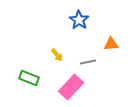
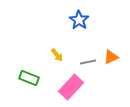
orange triangle: moved 13 px down; rotated 21 degrees counterclockwise
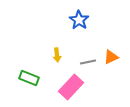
yellow arrow: rotated 32 degrees clockwise
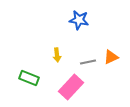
blue star: rotated 24 degrees counterclockwise
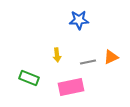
blue star: rotated 12 degrees counterclockwise
pink rectangle: rotated 35 degrees clockwise
